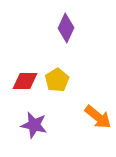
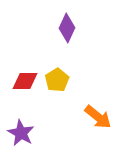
purple diamond: moved 1 px right
purple star: moved 13 px left, 8 px down; rotated 16 degrees clockwise
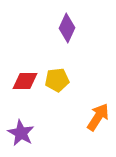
yellow pentagon: rotated 25 degrees clockwise
orange arrow: rotated 96 degrees counterclockwise
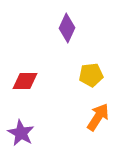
yellow pentagon: moved 34 px right, 5 px up
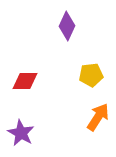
purple diamond: moved 2 px up
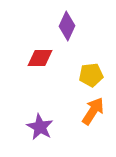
red diamond: moved 15 px right, 23 px up
orange arrow: moved 5 px left, 6 px up
purple star: moved 19 px right, 6 px up
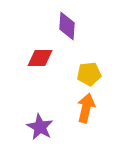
purple diamond: rotated 20 degrees counterclockwise
yellow pentagon: moved 2 px left, 1 px up
orange arrow: moved 7 px left, 3 px up; rotated 20 degrees counterclockwise
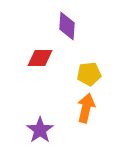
purple star: moved 3 px down; rotated 8 degrees clockwise
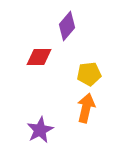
purple diamond: rotated 36 degrees clockwise
red diamond: moved 1 px left, 1 px up
purple star: rotated 8 degrees clockwise
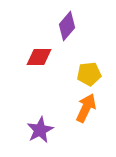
orange arrow: rotated 12 degrees clockwise
